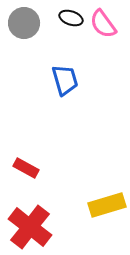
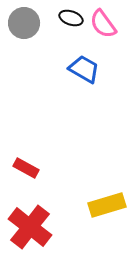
blue trapezoid: moved 19 px right, 11 px up; rotated 44 degrees counterclockwise
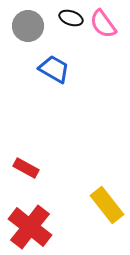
gray circle: moved 4 px right, 3 px down
blue trapezoid: moved 30 px left
yellow rectangle: rotated 69 degrees clockwise
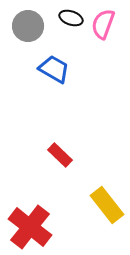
pink semicircle: rotated 56 degrees clockwise
red rectangle: moved 34 px right, 13 px up; rotated 15 degrees clockwise
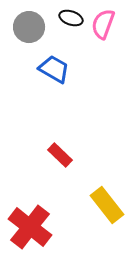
gray circle: moved 1 px right, 1 px down
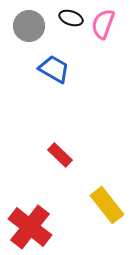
gray circle: moved 1 px up
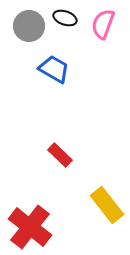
black ellipse: moved 6 px left
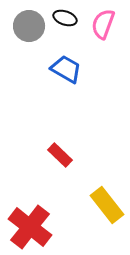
blue trapezoid: moved 12 px right
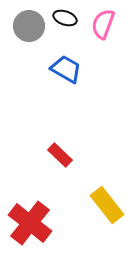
red cross: moved 4 px up
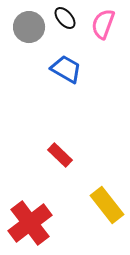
black ellipse: rotated 30 degrees clockwise
gray circle: moved 1 px down
red cross: rotated 15 degrees clockwise
